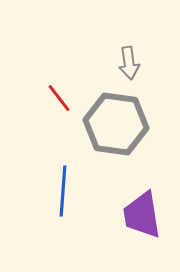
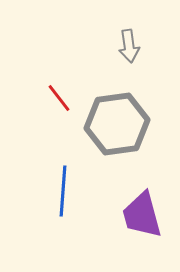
gray arrow: moved 17 px up
gray hexagon: moved 1 px right; rotated 16 degrees counterclockwise
purple trapezoid: rotated 6 degrees counterclockwise
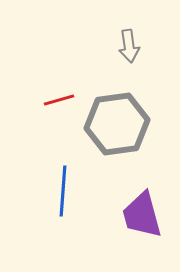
red line: moved 2 px down; rotated 68 degrees counterclockwise
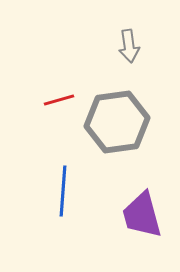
gray hexagon: moved 2 px up
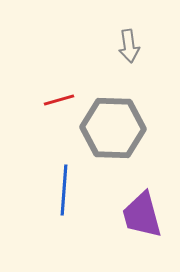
gray hexagon: moved 4 px left, 6 px down; rotated 10 degrees clockwise
blue line: moved 1 px right, 1 px up
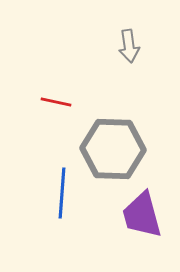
red line: moved 3 px left, 2 px down; rotated 28 degrees clockwise
gray hexagon: moved 21 px down
blue line: moved 2 px left, 3 px down
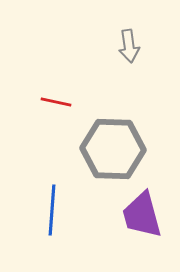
blue line: moved 10 px left, 17 px down
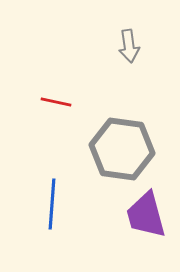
gray hexagon: moved 9 px right; rotated 6 degrees clockwise
blue line: moved 6 px up
purple trapezoid: moved 4 px right
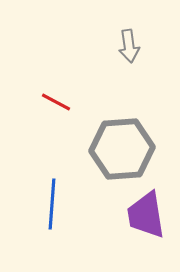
red line: rotated 16 degrees clockwise
gray hexagon: rotated 12 degrees counterclockwise
purple trapezoid: rotated 6 degrees clockwise
